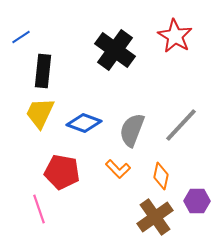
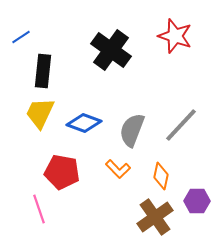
red star: rotated 12 degrees counterclockwise
black cross: moved 4 px left
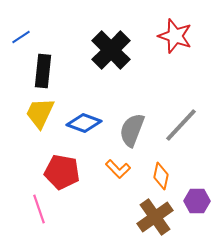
black cross: rotated 9 degrees clockwise
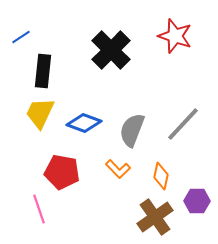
gray line: moved 2 px right, 1 px up
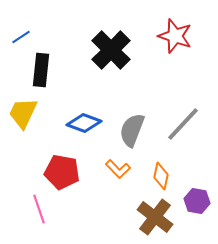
black rectangle: moved 2 px left, 1 px up
yellow trapezoid: moved 17 px left
purple hexagon: rotated 10 degrees clockwise
brown cross: rotated 18 degrees counterclockwise
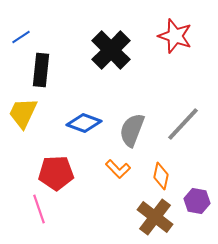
red pentagon: moved 6 px left, 1 px down; rotated 12 degrees counterclockwise
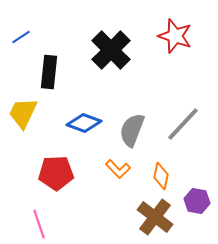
black rectangle: moved 8 px right, 2 px down
pink line: moved 15 px down
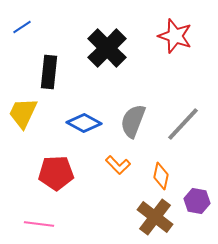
blue line: moved 1 px right, 10 px up
black cross: moved 4 px left, 2 px up
blue diamond: rotated 8 degrees clockwise
gray semicircle: moved 1 px right, 9 px up
orange L-shape: moved 4 px up
pink line: rotated 64 degrees counterclockwise
